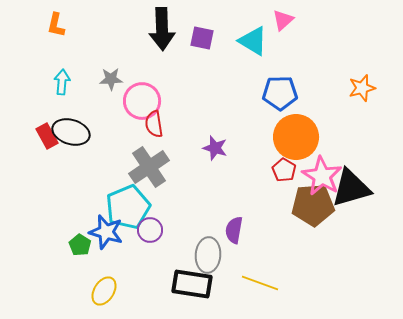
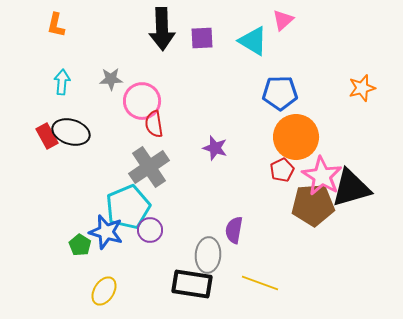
purple square: rotated 15 degrees counterclockwise
red pentagon: moved 2 px left; rotated 15 degrees clockwise
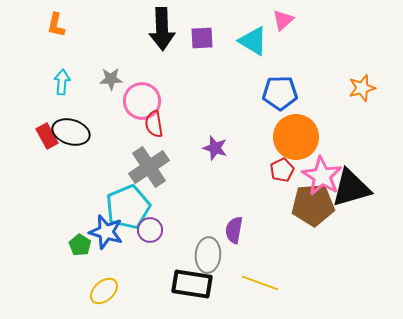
yellow ellipse: rotated 16 degrees clockwise
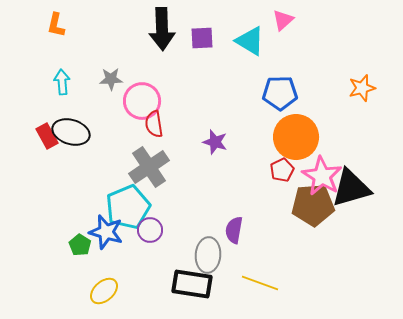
cyan triangle: moved 3 px left
cyan arrow: rotated 10 degrees counterclockwise
purple star: moved 6 px up
